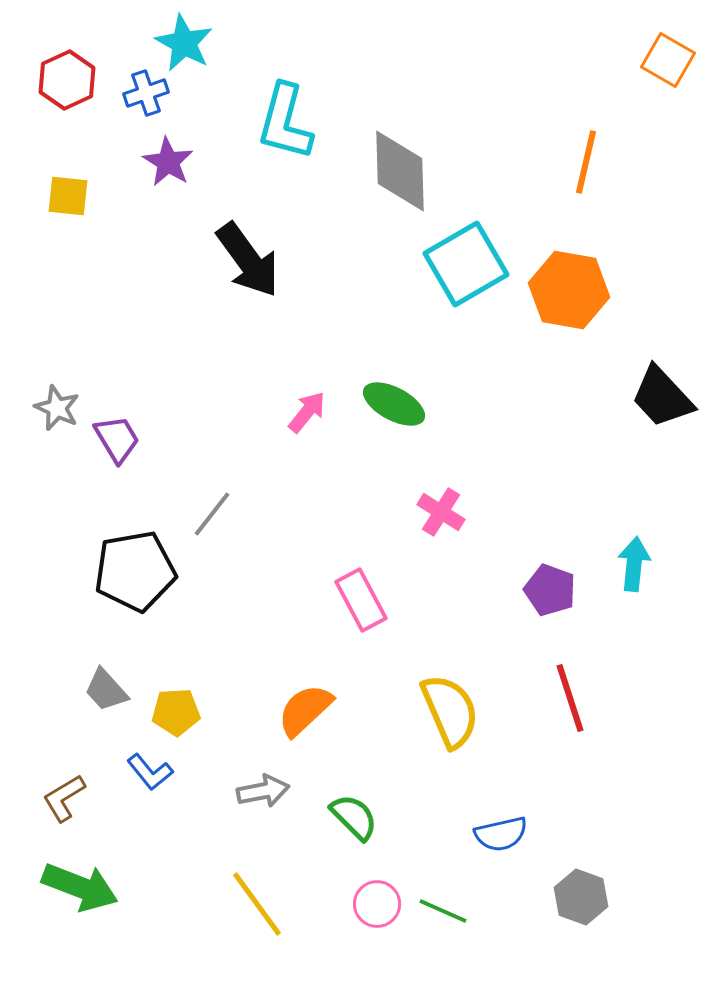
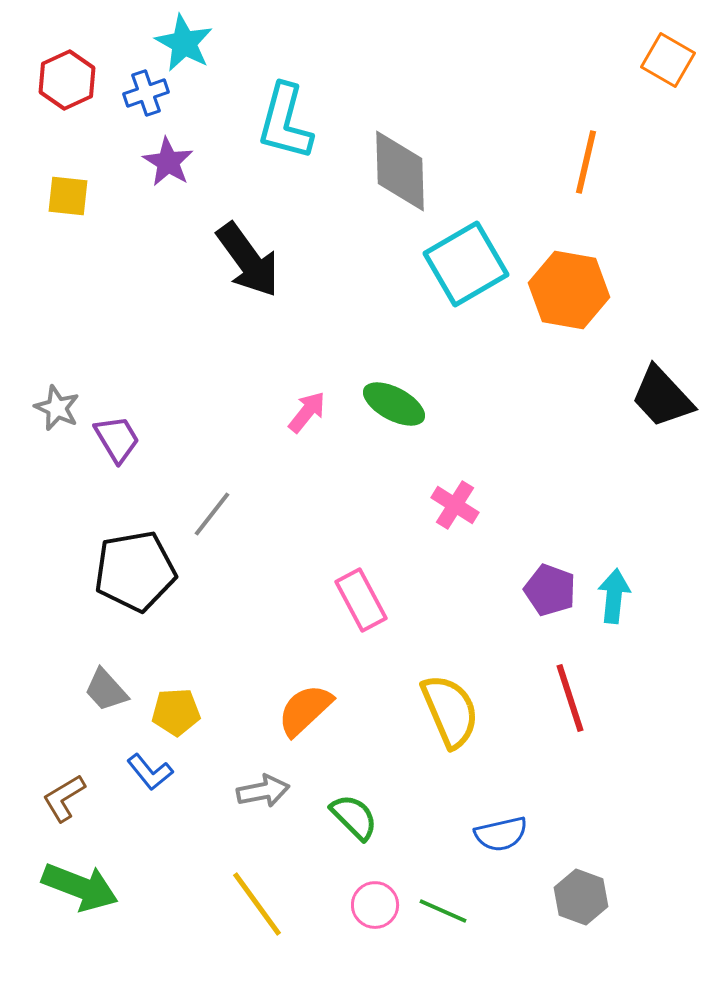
pink cross: moved 14 px right, 7 px up
cyan arrow: moved 20 px left, 32 px down
pink circle: moved 2 px left, 1 px down
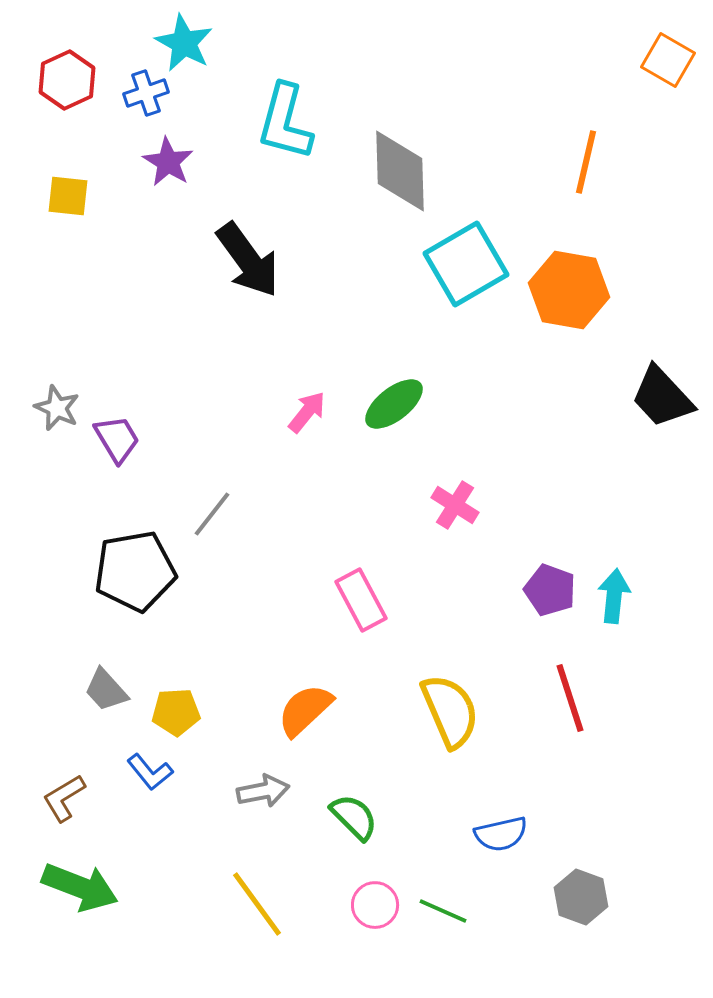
green ellipse: rotated 66 degrees counterclockwise
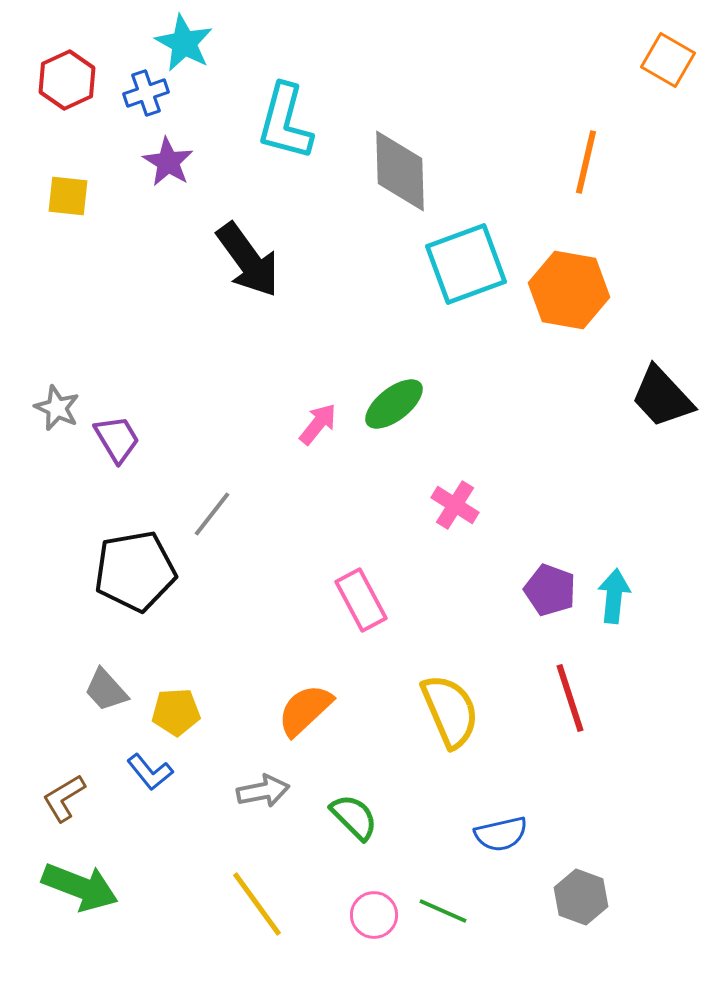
cyan square: rotated 10 degrees clockwise
pink arrow: moved 11 px right, 12 px down
pink circle: moved 1 px left, 10 px down
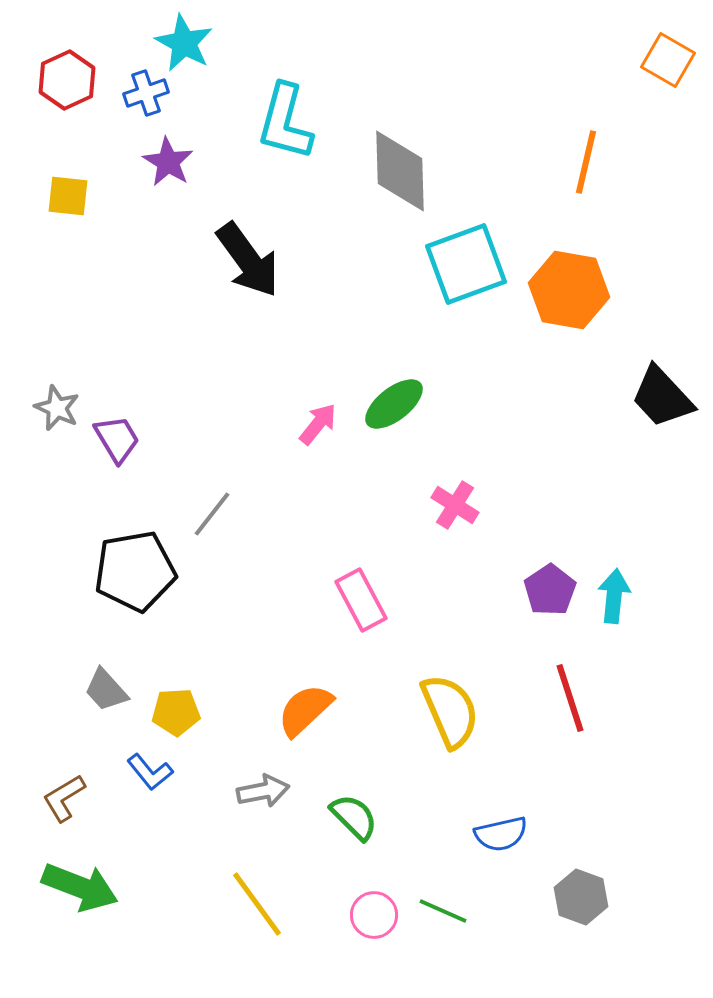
purple pentagon: rotated 18 degrees clockwise
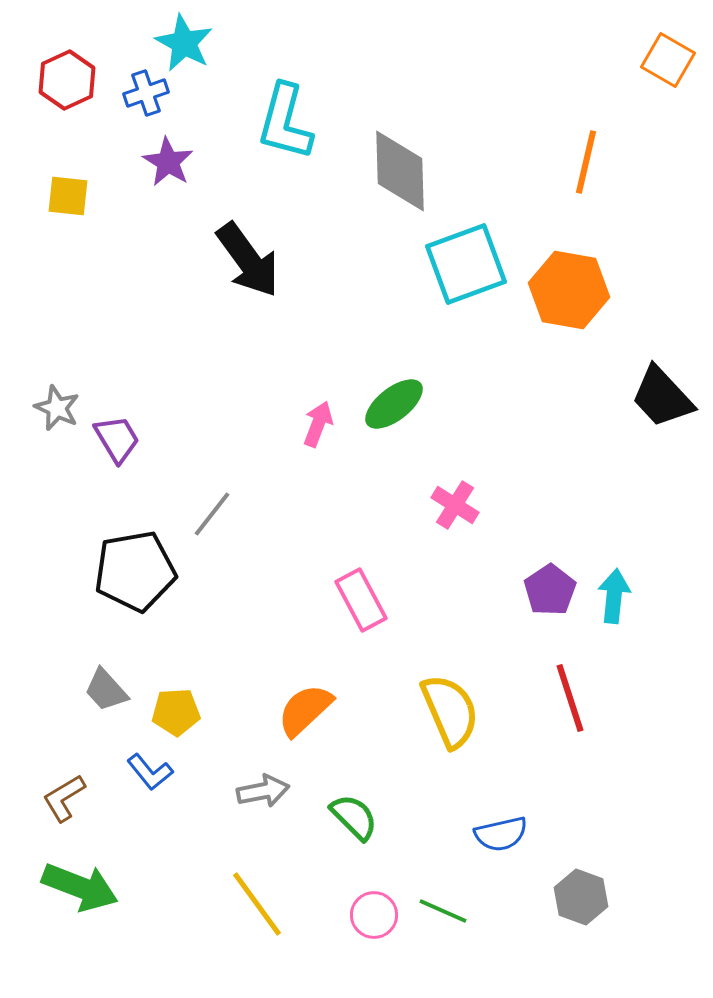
pink arrow: rotated 18 degrees counterclockwise
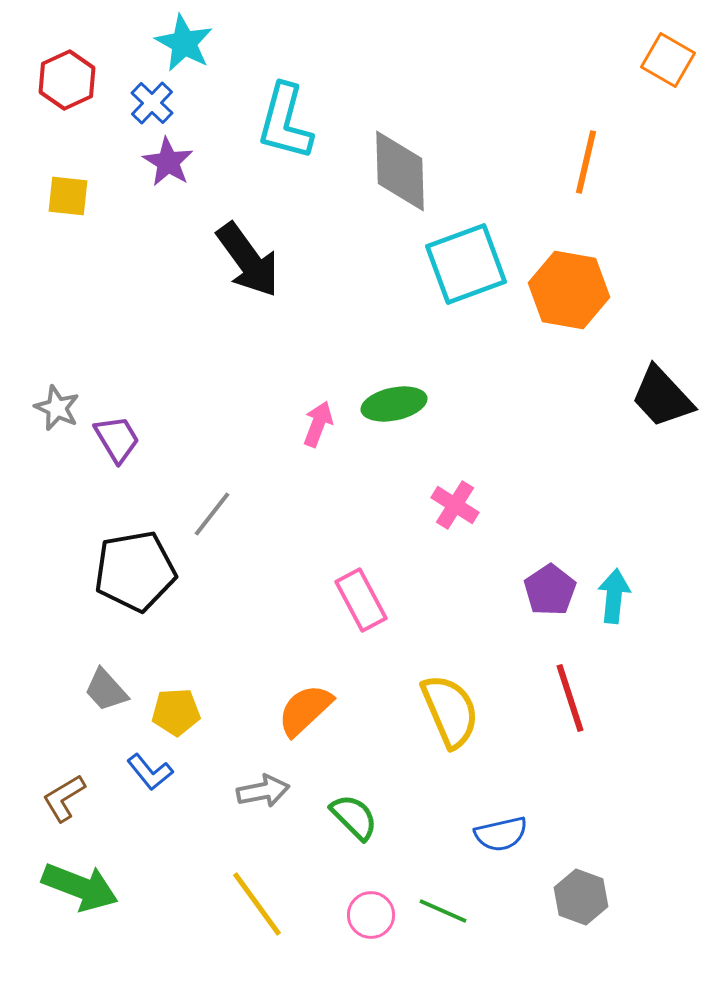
blue cross: moved 6 px right, 10 px down; rotated 27 degrees counterclockwise
green ellipse: rotated 26 degrees clockwise
pink circle: moved 3 px left
